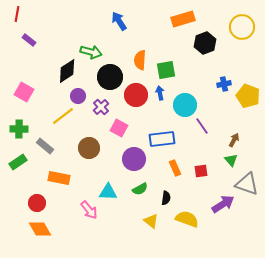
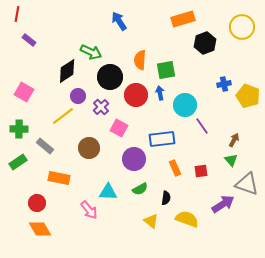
green arrow at (91, 52): rotated 10 degrees clockwise
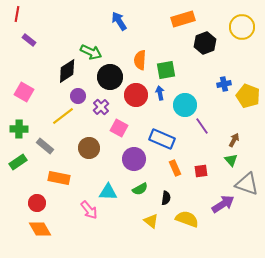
blue rectangle at (162, 139): rotated 30 degrees clockwise
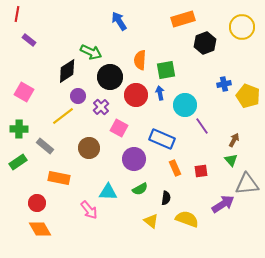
gray triangle at (247, 184): rotated 25 degrees counterclockwise
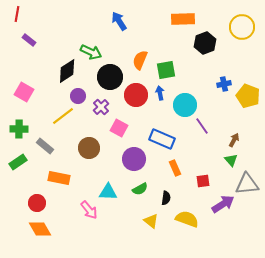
orange rectangle at (183, 19): rotated 15 degrees clockwise
orange semicircle at (140, 60): rotated 18 degrees clockwise
red square at (201, 171): moved 2 px right, 10 px down
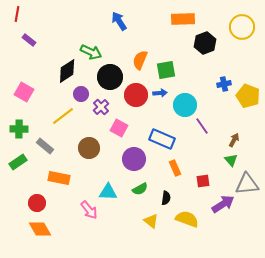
blue arrow at (160, 93): rotated 96 degrees clockwise
purple circle at (78, 96): moved 3 px right, 2 px up
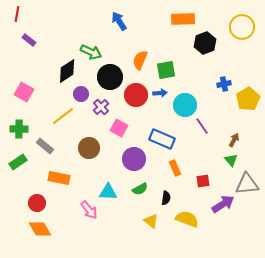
yellow pentagon at (248, 96): moved 3 px down; rotated 20 degrees clockwise
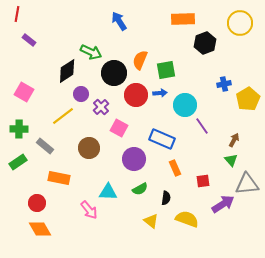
yellow circle at (242, 27): moved 2 px left, 4 px up
black circle at (110, 77): moved 4 px right, 4 px up
